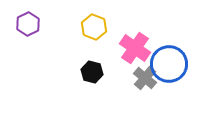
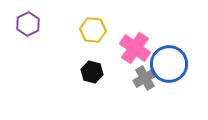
yellow hexagon: moved 1 px left, 3 px down; rotated 15 degrees counterclockwise
gray cross: rotated 20 degrees clockwise
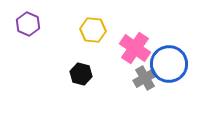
purple hexagon: rotated 10 degrees counterclockwise
black hexagon: moved 11 px left, 2 px down
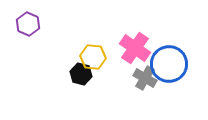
yellow hexagon: moved 27 px down
gray cross: rotated 30 degrees counterclockwise
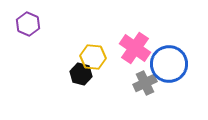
gray cross: moved 5 px down; rotated 35 degrees clockwise
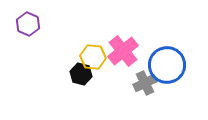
pink cross: moved 12 px left, 3 px down; rotated 16 degrees clockwise
blue circle: moved 2 px left, 1 px down
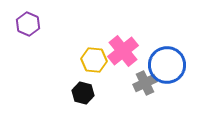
yellow hexagon: moved 1 px right, 3 px down
black hexagon: moved 2 px right, 19 px down
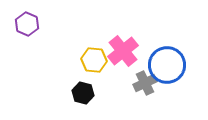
purple hexagon: moved 1 px left
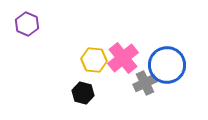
pink cross: moved 7 px down
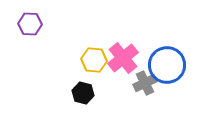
purple hexagon: moved 3 px right; rotated 20 degrees counterclockwise
